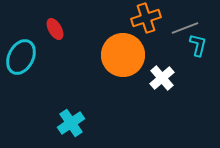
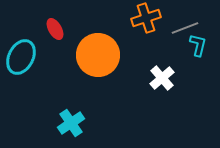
orange circle: moved 25 px left
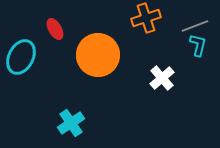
gray line: moved 10 px right, 2 px up
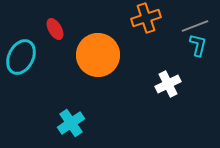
white cross: moved 6 px right, 6 px down; rotated 15 degrees clockwise
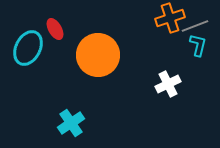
orange cross: moved 24 px right
cyan ellipse: moved 7 px right, 9 px up
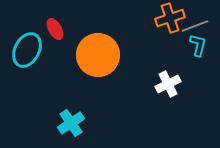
cyan ellipse: moved 1 px left, 2 px down
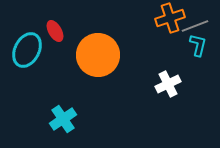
red ellipse: moved 2 px down
cyan cross: moved 8 px left, 4 px up
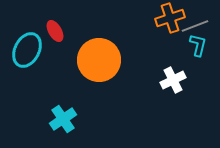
orange circle: moved 1 px right, 5 px down
white cross: moved 5 px right, 4 px up
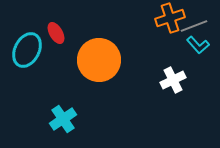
gray line: moved 1 px left
red ellipse: moved 1 px right, 2 px down
cyan L-shape: rotated 125 degrees clockwise
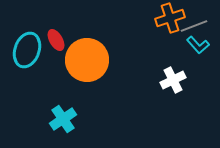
red ellipse: moved 7 px down
cyan ellipse: rotated 8 degrees counterclockwise
orange circle: moved 12 px left
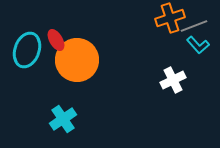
orange circle: moved 10 px left
